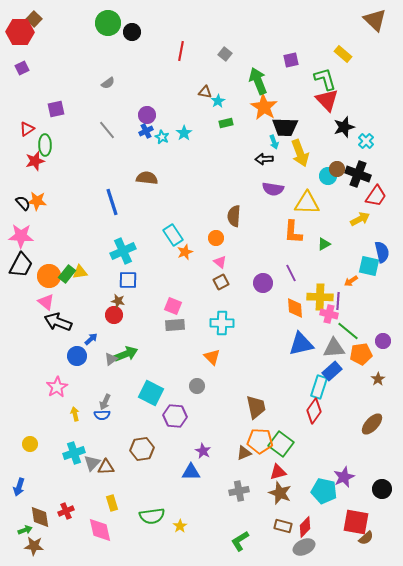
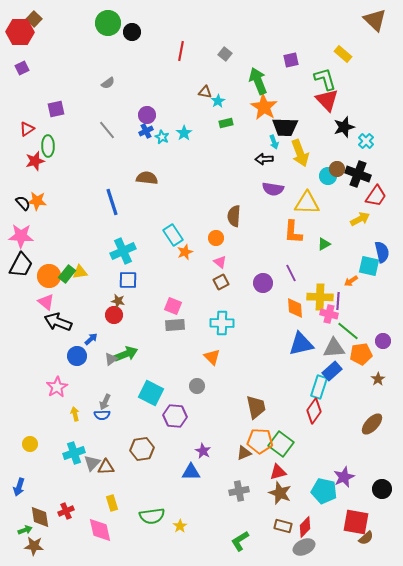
green ellipse at (45, 145): moved 3 px right, 1 px down
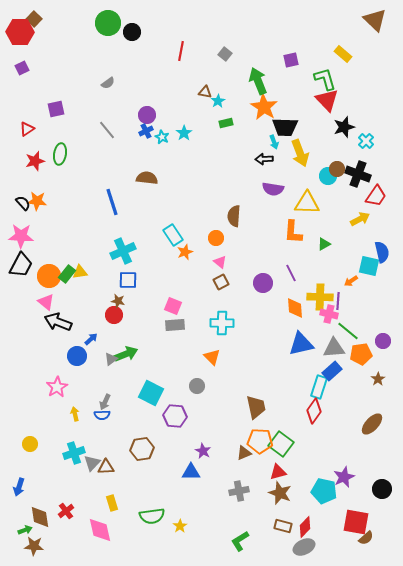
green ellipse at (48, 146): moved 12 px right, 8 px down; rotated 10 degrees clockwise
red cross at (66, 511): rotated 14 degrees counterclockwise
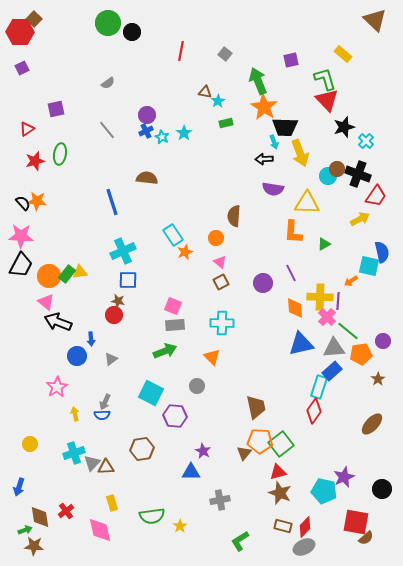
pink cross at (329, 314): moved 2 px left, 3 px down; rotated 30 degrees clockwise
blue arrow at (91, 339): rotated 128 degrees clockwise
green arrow at (126, 354): moved 39 px right, 3 px up
green square at (281, 444): rotated 15 degrees clockwise
brown triangle at (244, 453): rotated 28 degrees counterclockwise
gray cross at (239, 491): moved 19 px left, 9 px down
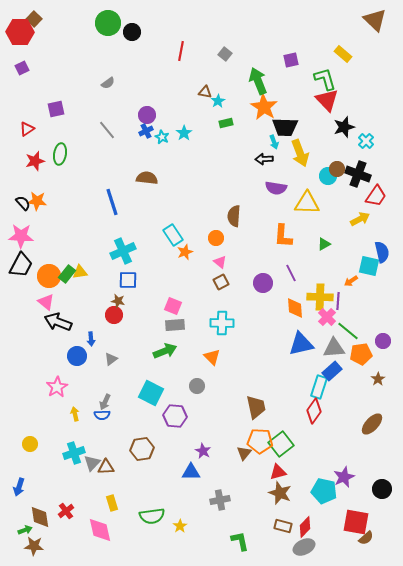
purple semicircle at (273, 189): moved 3 px right, 1 px up
orange L-shape at (293, 232): moved 10 px left, 4 px down
green L-shape at (240, 541): rotated 110 degrees clockwise
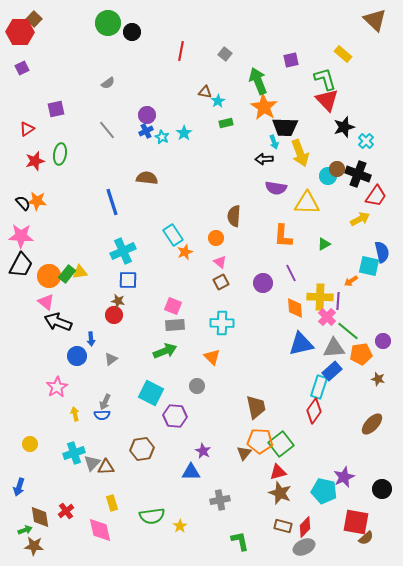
brown star at (378, 379): rotated 24 degrees counterclockwise
